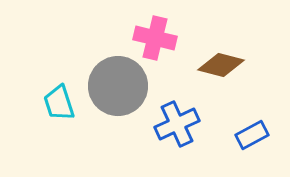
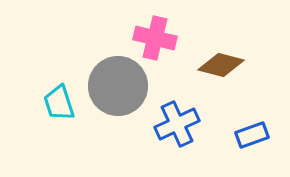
blue rectangle: rotated 8 degrees clockwise
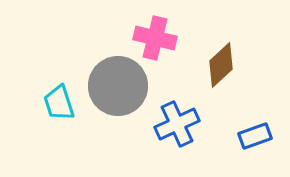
brown diamond: rotated 57 degrees counterclockwise
blue rectangle: moved 3 px right, 1 px down
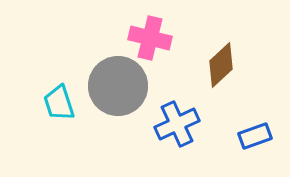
pink cross: moved 5 px left
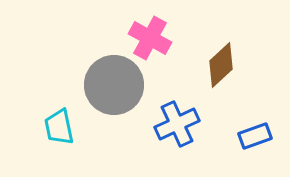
pink cross: rotated 15 degrees clockwise
gray circle: moved 4 px left, 1 px up
cyan trapezoid: moved 24 px down; rotated 6 degrees clockwise
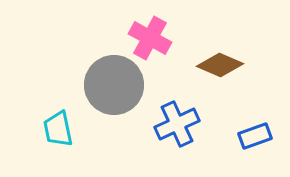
brown diamond: moved 1 px left; rotated 66 degrees clockwise
cyan trapezoid: moved 1 px left, 2 px down
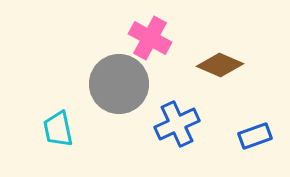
gray circle: moved 5 px right, 1 px up
